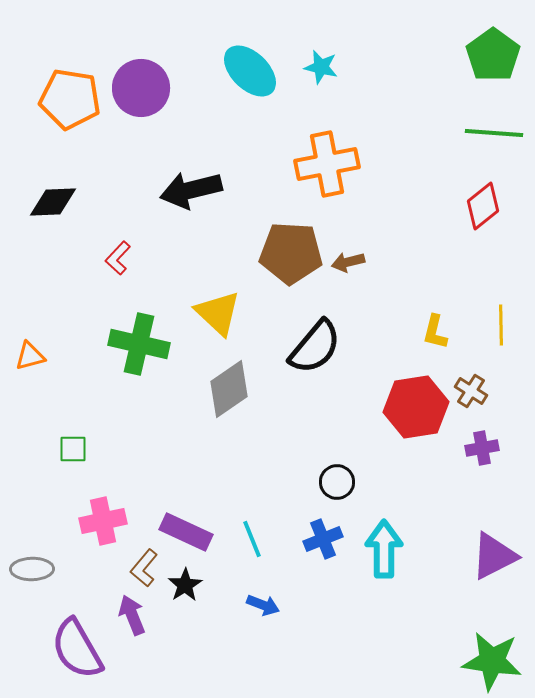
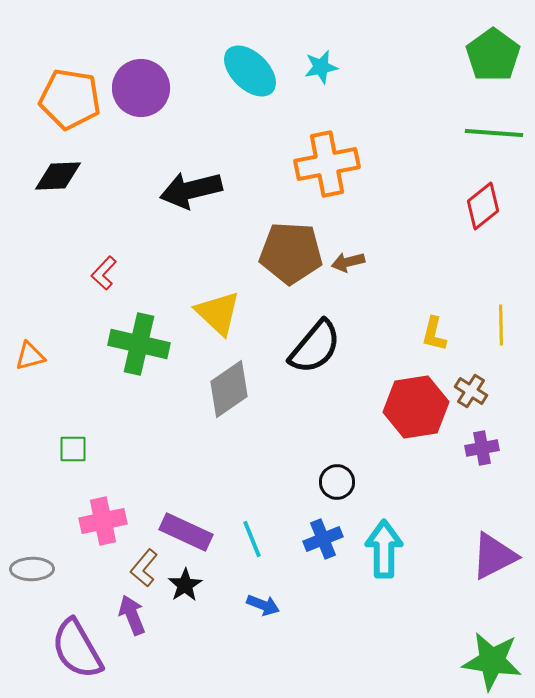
cyan star: rotated 24 degrees counterclockwise
black diamond: moved 5 px right, 26 px up
red L-shape: moved 14 px left, 15 px down
yellow L-shape: moved 1 px left, 2 px down
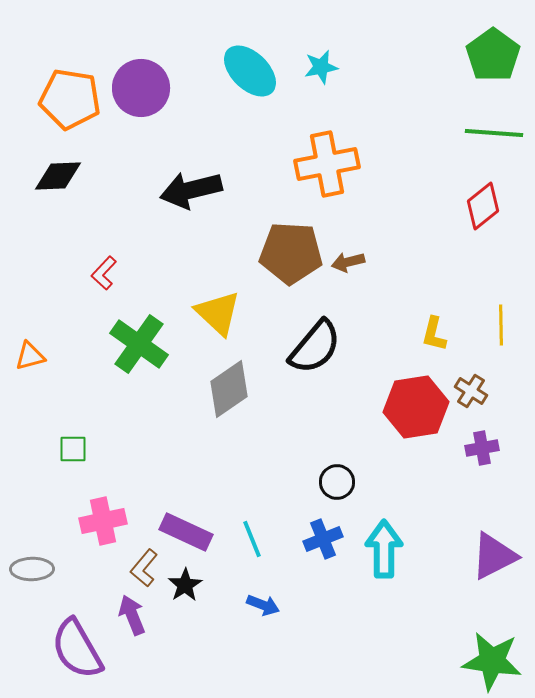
green cross: rotated 22 degrees clockwise
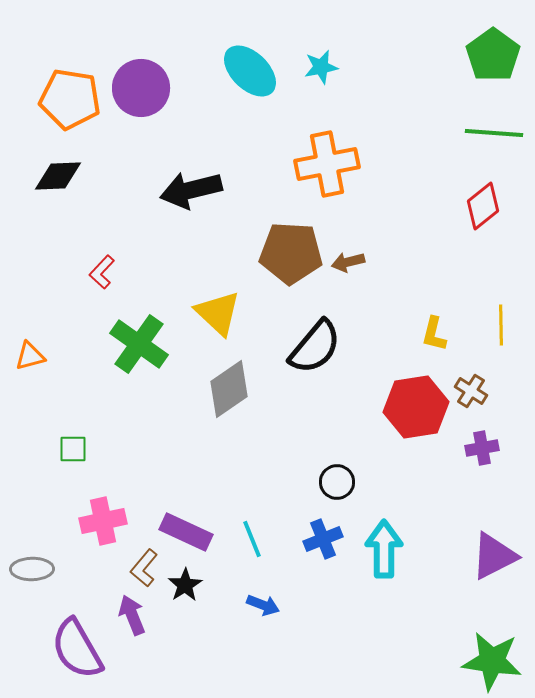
red L-shape: moved 2 px left, 1 px up
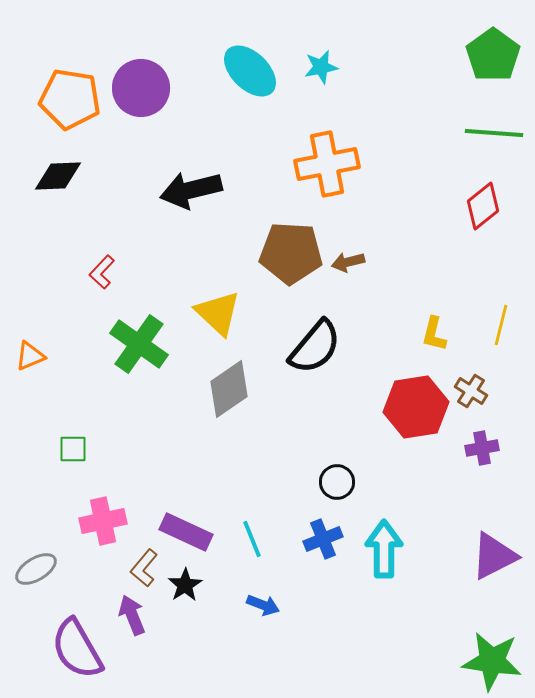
yellow line: rotated 15 degrees clockwise
orange triangle: rotated 8 degrees counterclockwise
gray ellipse: moved 4 px right; rotated 30 degrees counterclockwise
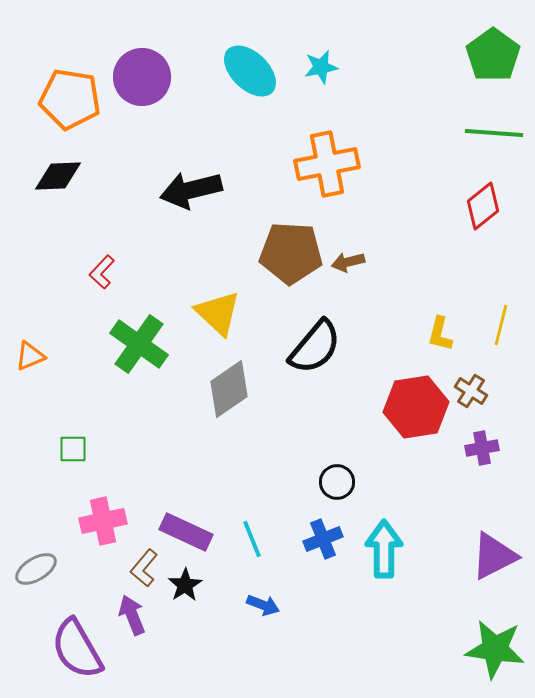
purple circle: moved 1 px right, 11 px up
yellow L-shape: moved 6 px right
green star: moved 3 px right, 12 px up
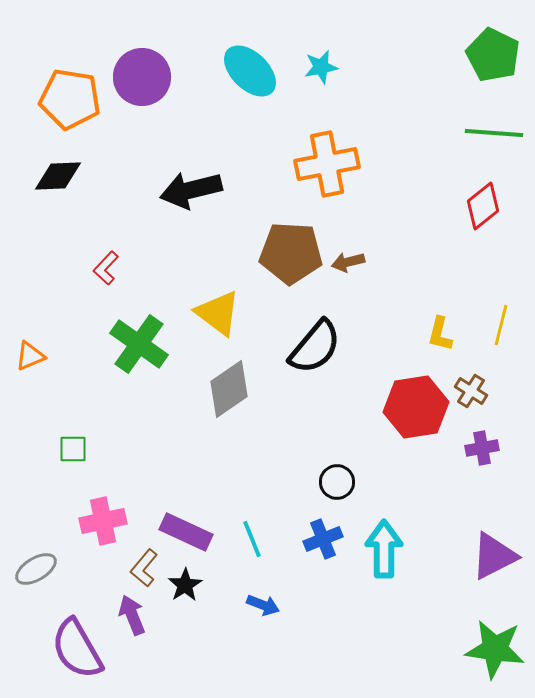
green pentagon: rotated 10 degrees counterclockwise
red L-shape: moved 4 px right, 4 px up
yellow triangle: rotated 6 degrees counterclockwise
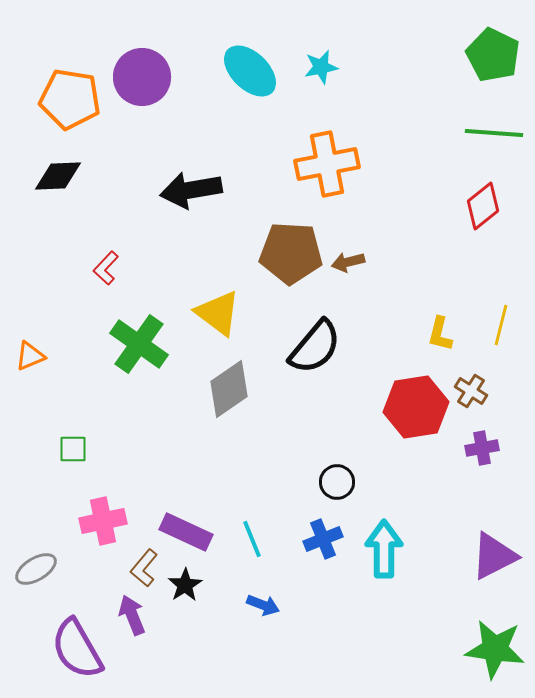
black arrow: rotated 4 degrees clockwise
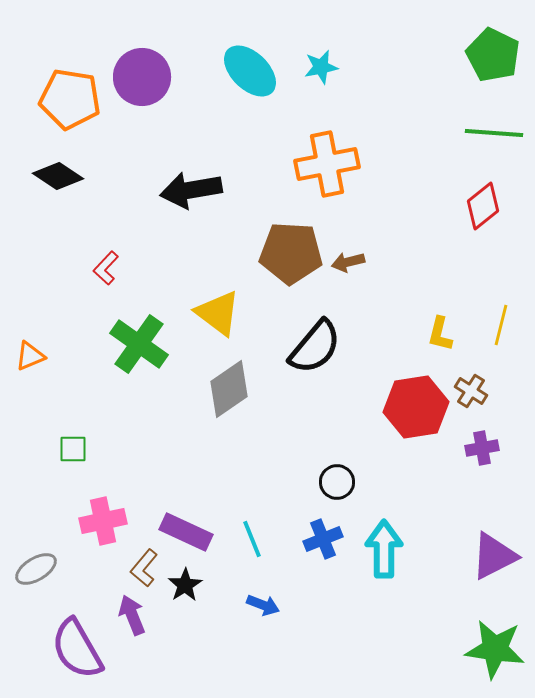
black diamond: rotated 36 degrees clockwise
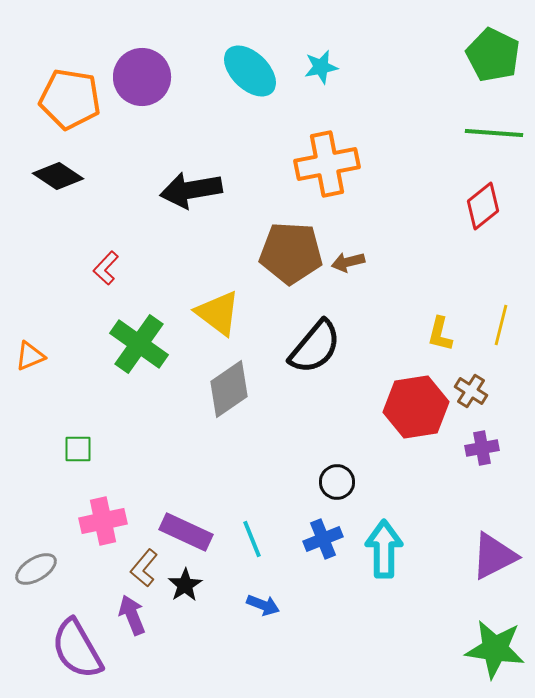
green square: moved 5 px right
